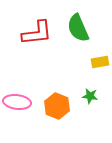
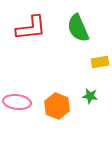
red L-shape: moved 6 px left, 5 px up
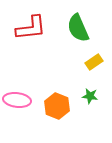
yellow rectangle: moved 6 px left; rotated 24 degrees counterclockwise
pink ellipse: moved 2 px up
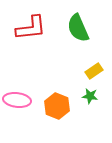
yellow rectangle: moved 9 px down
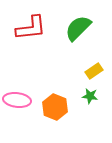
green semicircle: rotated 68 degrees clockwise
orange hexagon: moved 2 px left, 1 px down
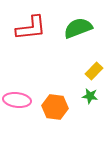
green semicircle: rotated 24 degrees clockwise
yellow rectangle: rotated 12 degrees counterclockwise
orange hexagon: rotated 15 degrees counterclockwise
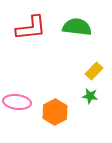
green semicircle: moved 1 px left, 1 px up; rotated 28 degrees clockwise
pink ellipse: moved 2 px down
orange hexagon: moved 5 px down; rotated 25 degrees clockwise
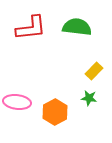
green star: moved 1 px left, 2 px down
